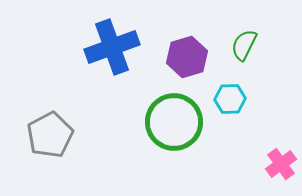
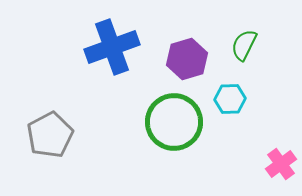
purple hexagon: moved 2 px down
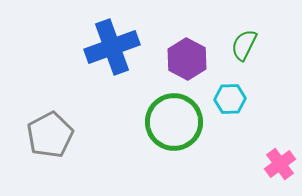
purple hexagon: rotated 15 degrees counterclockwise
pink cross: moved 1 px left
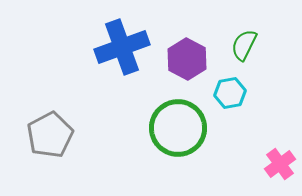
blue cross: moved 10 px right
cyan hexagon: moved 6 px up; rotated 8 degrees counterclockwise
green circle: moved 4 px right, 6 px down
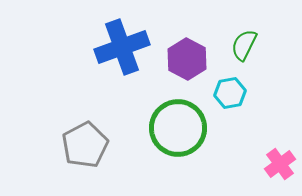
gray pentagon: moved 35 px right, 10 px down
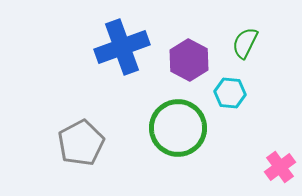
green semicircle: moved 1 px right, 2 px up
purple hexagon: moved 2 px right, 1 px down
cyan hexagon: rotated 16 degrees clockwise
gray pentagon: moved 4 px left, 2 px up
pink cross: moved 3 px down
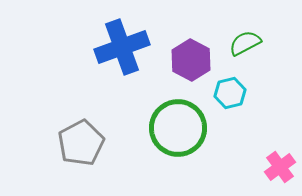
green semicircle: rotated 36 degrees clockwise
purple hexagon: moved 2 px right
cyan hexagon: rotated 20 degrees counterclockwise
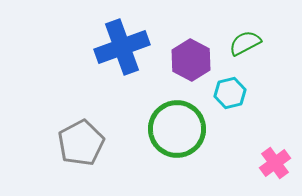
green circle: moved 1 px left, 1 px down
pink cross: moved 5 px left, 4 px up
